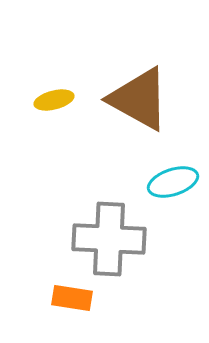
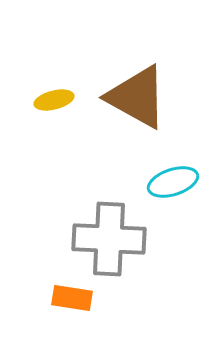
brown triangle: moved 2 px left, 2 px up
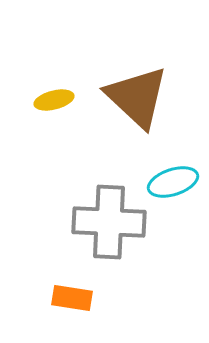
brown triangle: rotated 14 degrees clockwise
gray cross: moved 17 px up
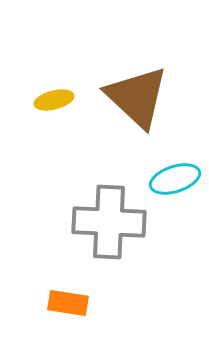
cyan ellipse: moved 2 px right, 3 px up
orange rectangle: moved 4 px left, 5 px down
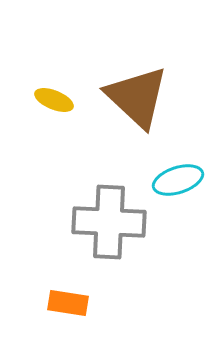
yellow ellipse: rotated 36 degrees clockwise
cyan ellipse: moved 3 px right, 1 px down
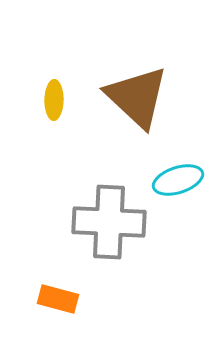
yellow ellipse: rotated 69 degrees clockwise
orange rectangle: moved 10 px left, 4 px up; rotated 6 degrees clockwise
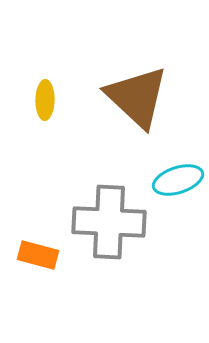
yellow ellipse: moved 9 px left
orange rectangle: moved 20 px left, 44 px up
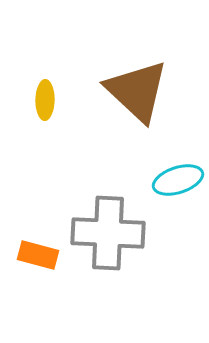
brown triangle: moved 6 px up
gray cross: moved 1 px left, 11 px down
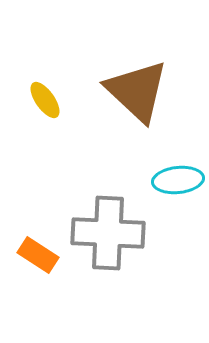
yellow ellipse: rotated 36 degrees counterclockwise
cyan ellipse: rotated 12 degrees clockwise
orange rectangle: rotated 18 degrees clockwise
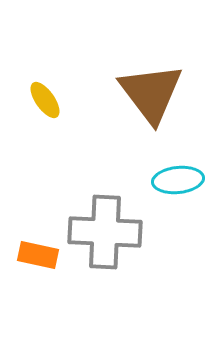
brown triangle: moved 14 px right, 2 px down; rotated 10 degrees clockwise
gray cross: moved 3 px left, 1 px up
orange rectangle: rotated 21 degrees counterclockwise
